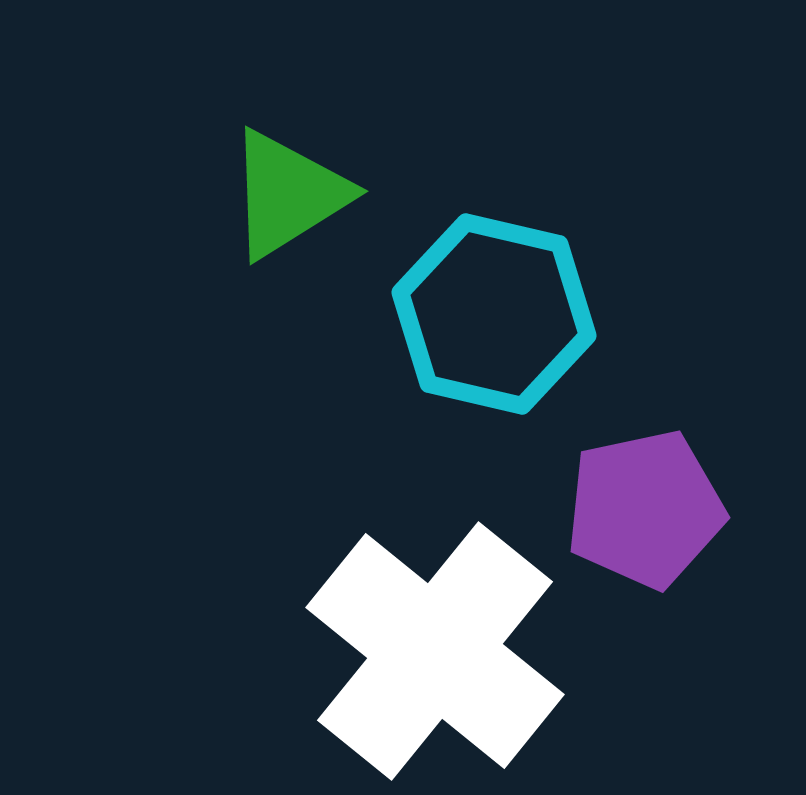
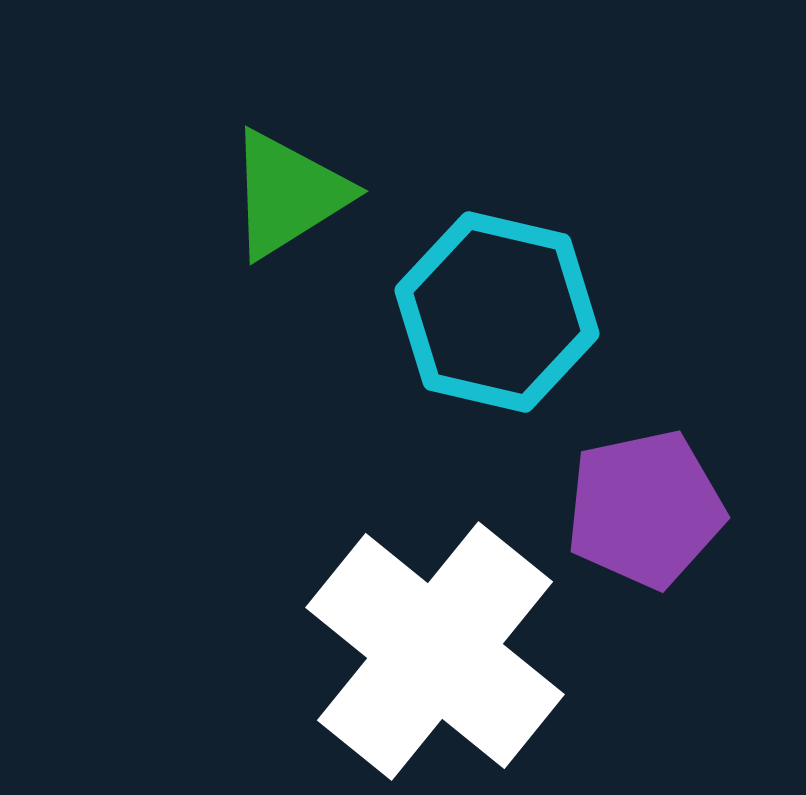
cyan hexagon: moved 3 px right, 2 px up
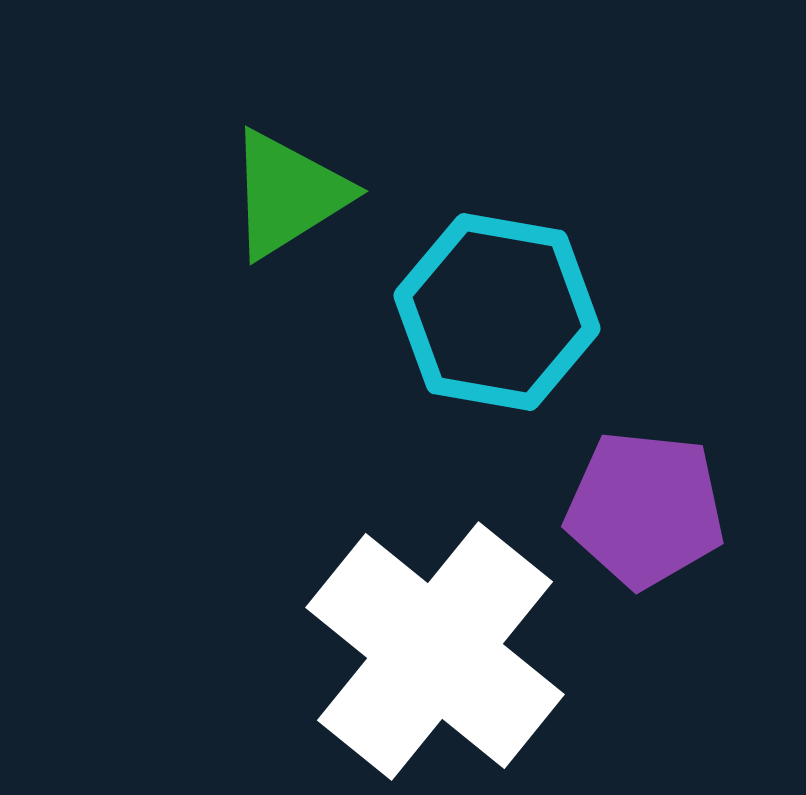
cyan hexagon: rotated 3 degrees counterclockwise
purple pentagon: rotated 18 degrees clockwise
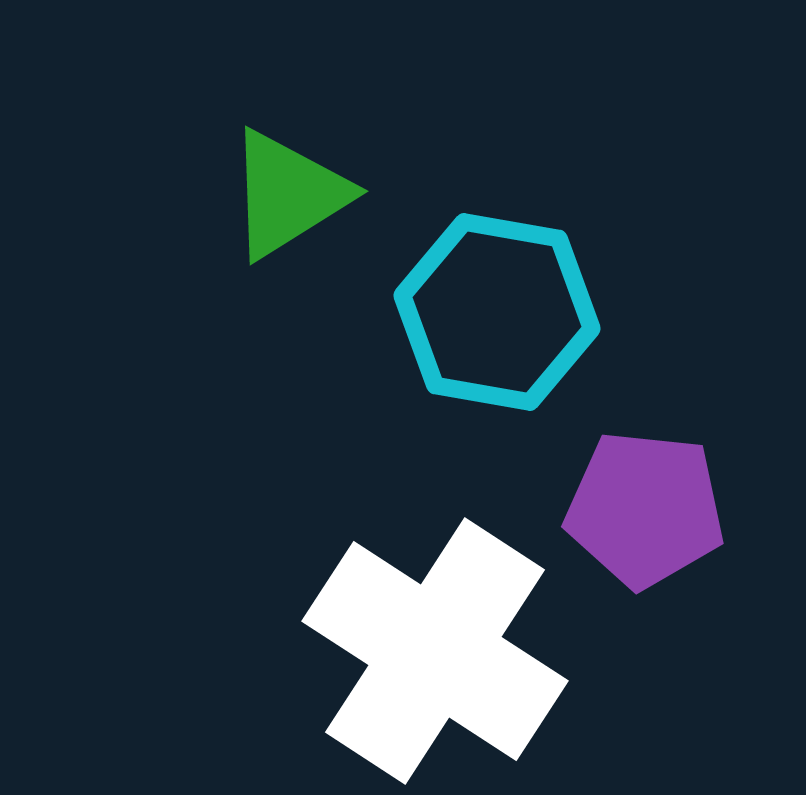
white cross: rotated 6 degrees counterclockwise
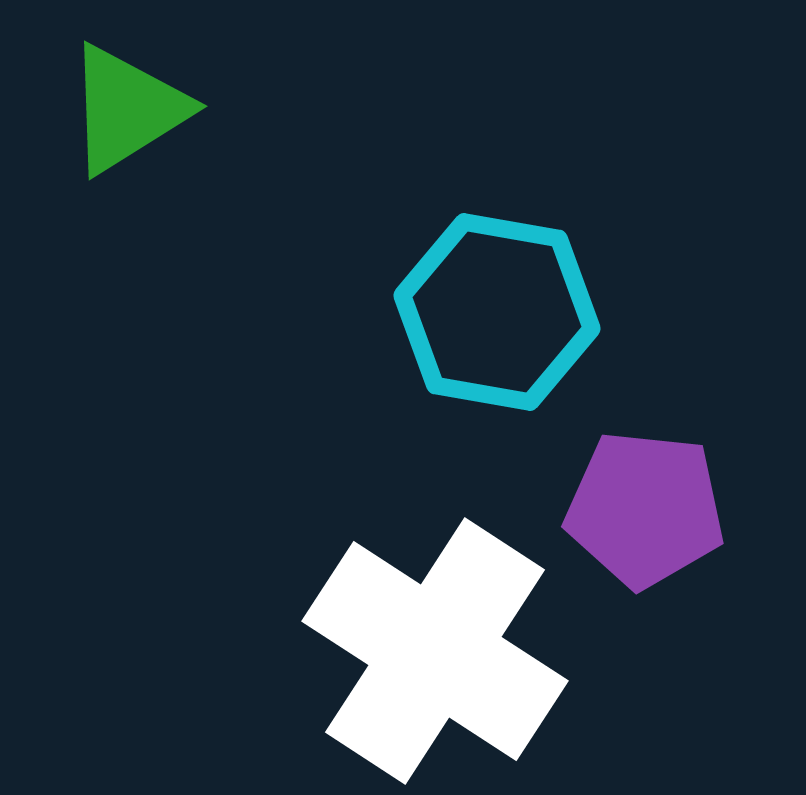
green triangle: moved 161 px left, 85 px up
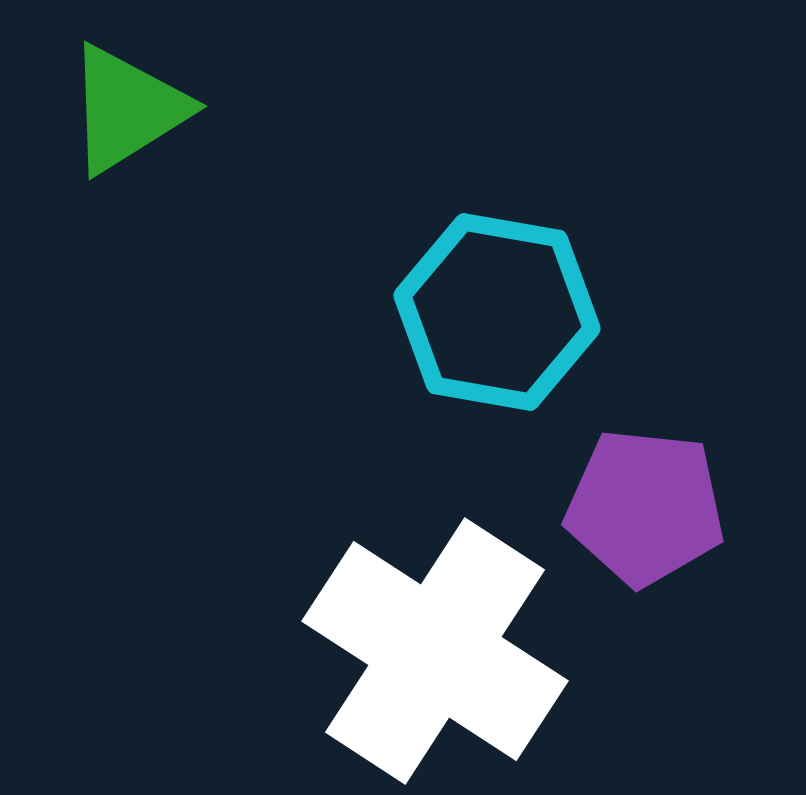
purple pentagon: moved 2 px up
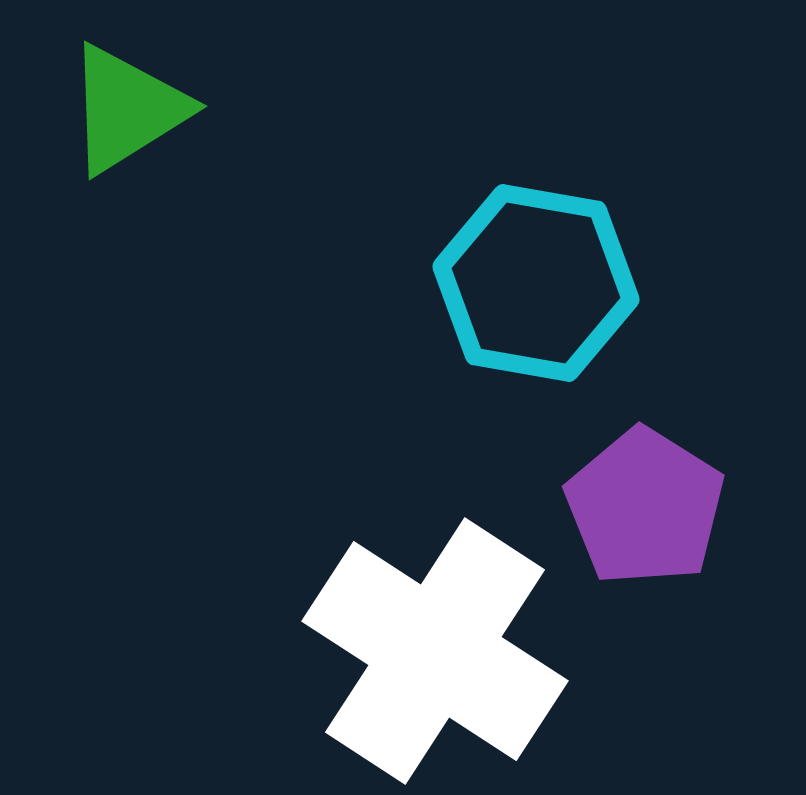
cyan hexagon: moved 39 px right, 29 px up
purple pentagon: rotated 26 degrees clockwise
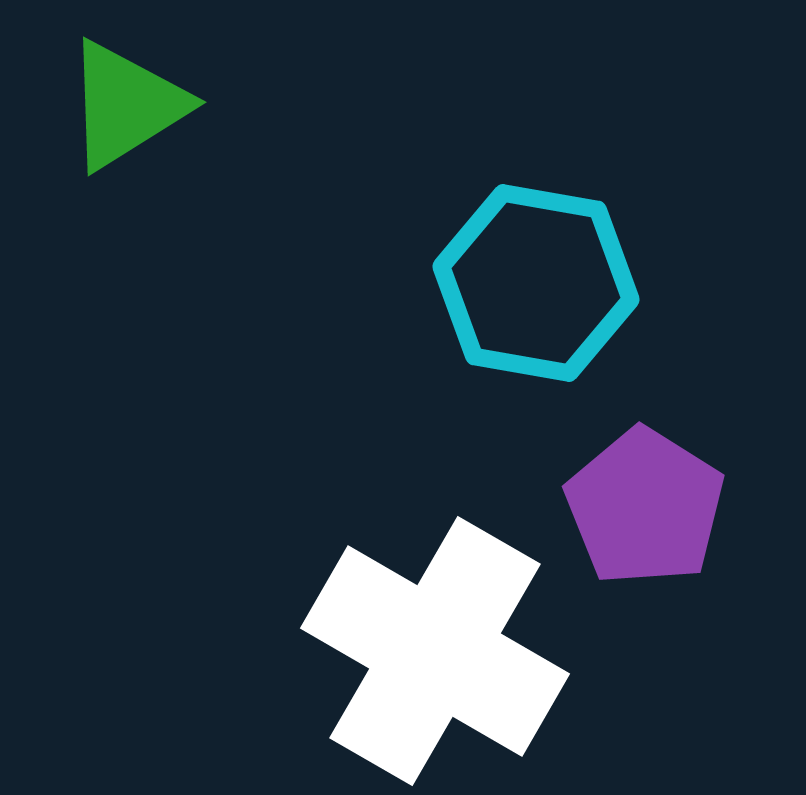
green triangle: moved 1 px left, 4 px up
white cross: rotated 3 degrees counterclockwise
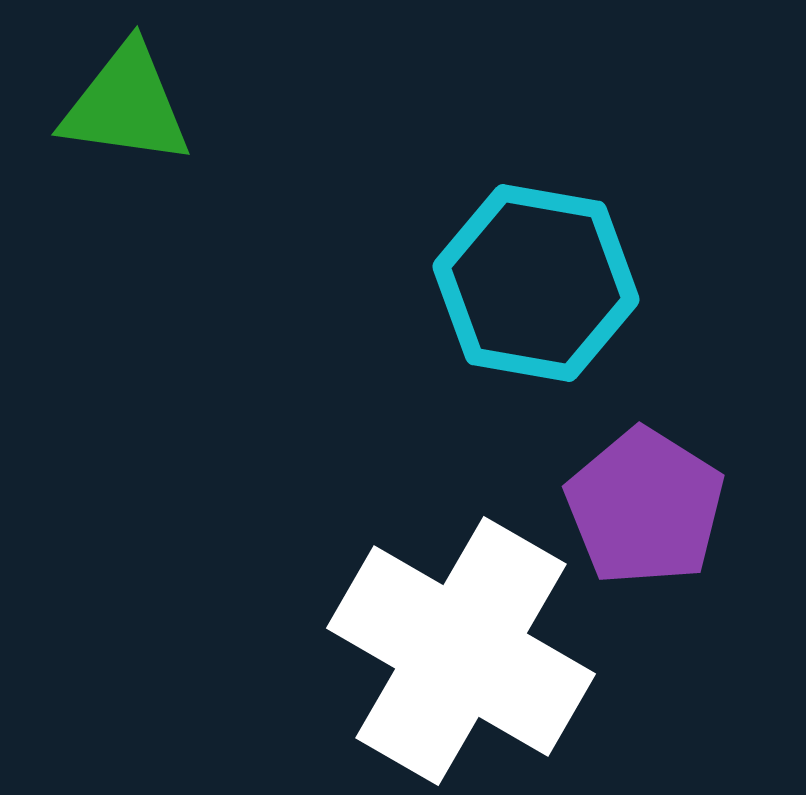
green triangle: rotated 40 degrees clockwise
white cross: moved 26 px right
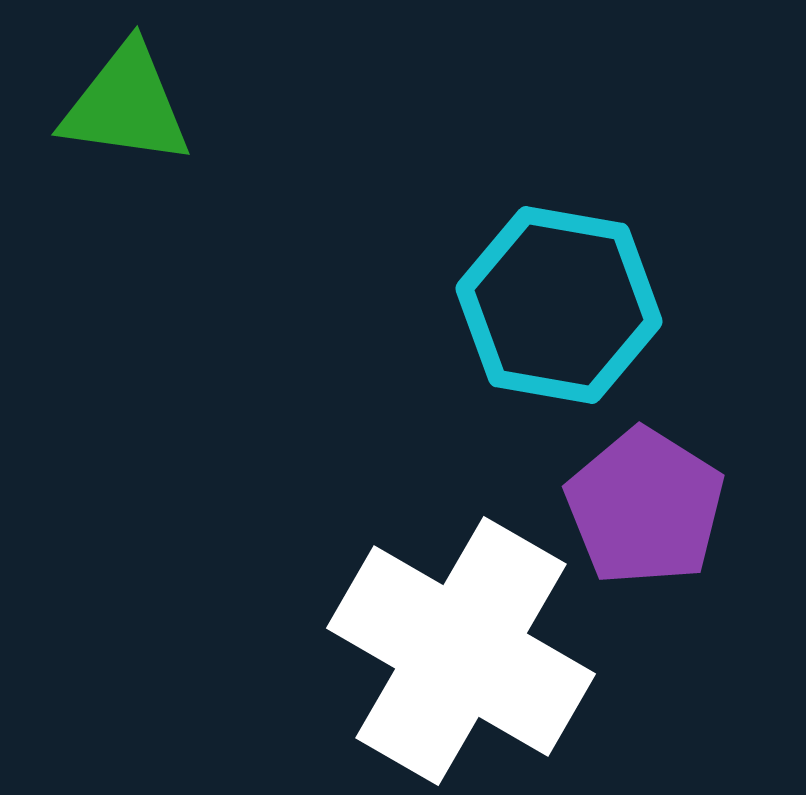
cyan hexagon: moved 23 px right, 22 px down
